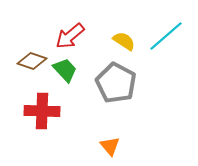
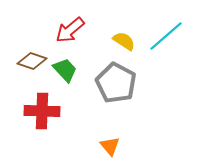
red arrow: moved 6 px up
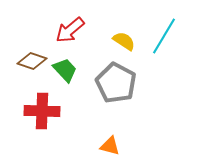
cyan line: moved 2 px left; rotated 18 degrees counterclockwise
orange triangle: rotated 35 degrees counterclockwise
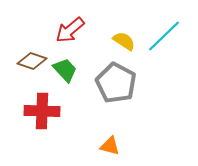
cyan line: rotated 15 degrees clockwise
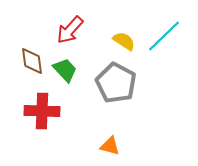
red arrow: rotated 8 degrees counterclockwise
brown diamond: rotated 64 degrees clockwise
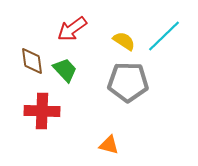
red arrow: moved 2 px right, 1 px up; rotated 12 degrees clockwise
gray pentagon: moved 12 px right, 1 px up; rotated 27 degrees counterclockwise
orange triangle: moved 1 px left, 1 px up
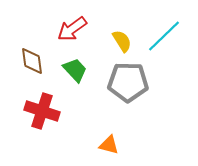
yellow semicircle: moved 2 px left; rotated 25 degrees clockwise
green trapezoid: moved 10 px right
red cross: rotated 16 degrees clockwise
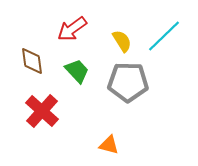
green trapezoid: moved 2 px right, 1 px down
red cross: rotated 24 degrees clockwise
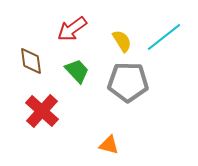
cyan line: moved 1 px down; rotated 6 degrees clockwise
brown diamond: moved 1 px left
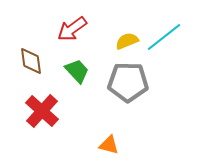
yellow semicircle: moved 5 px right; rotated 80 degrees counterclockwise
